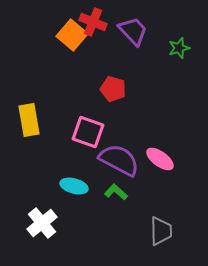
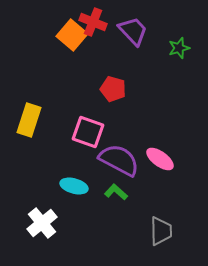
yellow rectangle: rotated 28 degrees clockwise
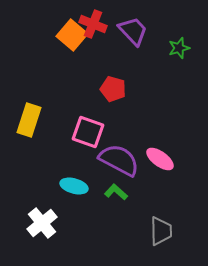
red cross: moved 2 px down
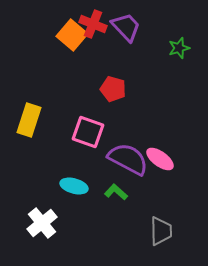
purple trapezoid: moved 7 px left, 4 px up
purple semicircle: moved 9 px right, 1 px up
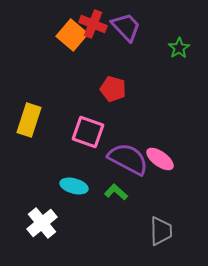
green star: rotated 15 degrees counterclockwise
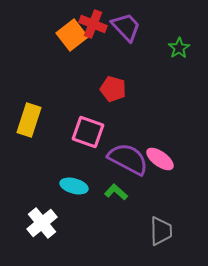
orange square: rotated 12 degrees clockwise
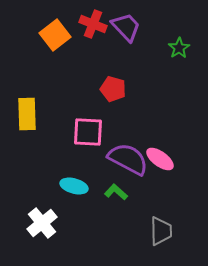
orange square: moved 17 px left
yellow rectangle: moved 2 px left, 6 px up; rotated 20 degrees counterclockwise
pink square: rotated 16 degrees counterclockwise
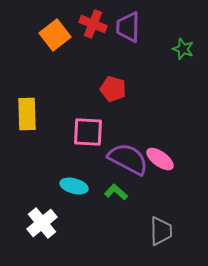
purple trapezoid: moved 2 px right; rotated 136 degrees counterclockwise
green star: moved 4 px right, 1 px down; rotated 20 degrees counterclockwise
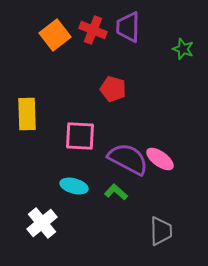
red cross: moved 6 px down
pink square: moved 8 px left, 4 px down
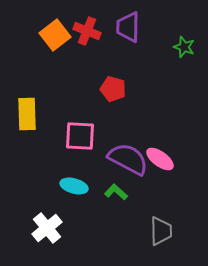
red cross: moved 6 px left, 1 px down
green star: moved 1 px right, 2 px up
white cross: moved 5 px right, 5 px down
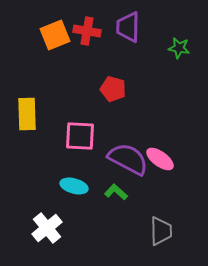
red cross: rotated 12 degrees counterclockwise
orange square: rotated 16 degrees clockwise
green star: moved 5 px left, 1 px down; rotated 10 degrees counterclockwise
